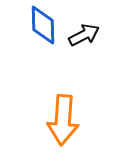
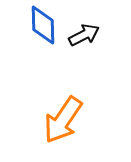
orange arrow: rotated 30 degrees clockwise
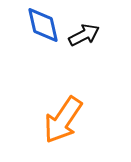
blue diamond: rotated 12 degrees counterclockwise
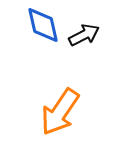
orange arrow: moved 3 px left, 8 px up
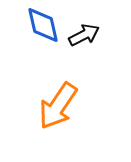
orange arrow: moved 2 px left, 6 px up
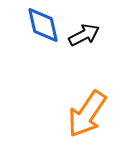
orange arrow: moved 29 px right, 8 px down
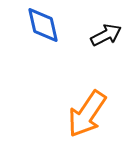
black arrow: moved 22 px right
